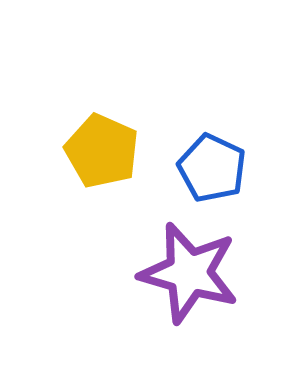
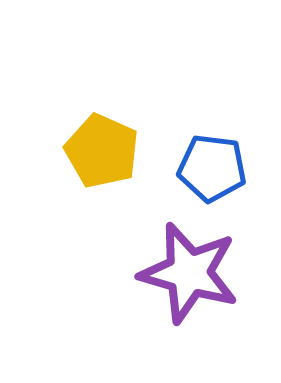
blue pentagon: rotated 18 degrees counterclockwise
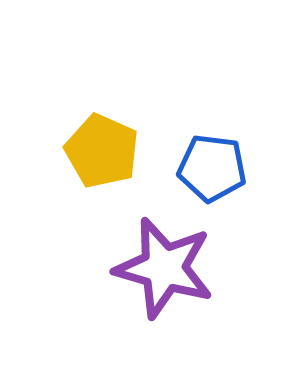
purple star: moved 25 px left, 5 px up
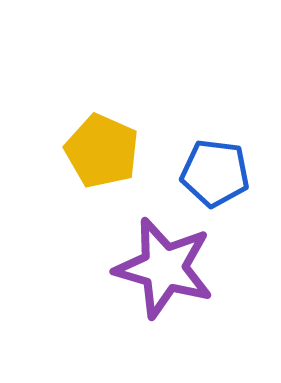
blue pentagon: moved 3 px right, 5 px down
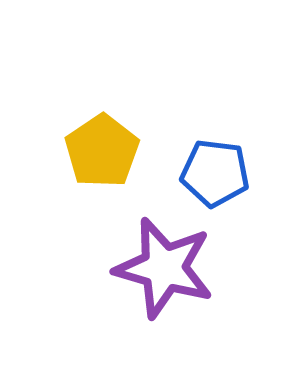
yellow pentagon: rotated 14 degrees clockwise
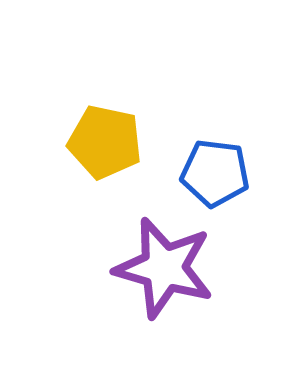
yellow pentagon: moved 3 px right, 9 px up; rotated 26 degrees counterclockwise
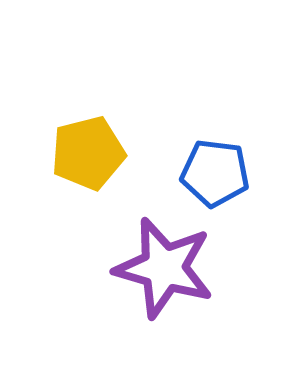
yellow pentagon: moved 17 px left, 11 px down; rotated 26 degrees counterclockwise
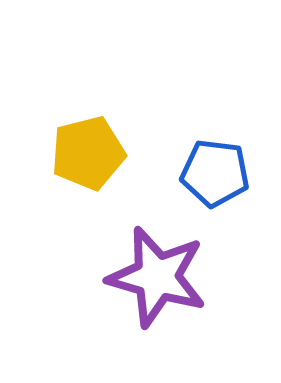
purple star: moved 7 px left, 9 px down
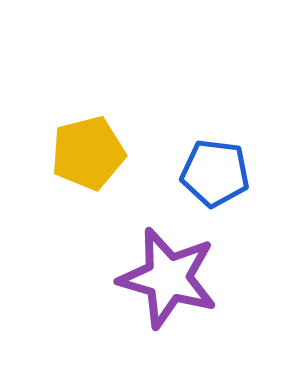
purple star: moved 11 px right, 1 px down
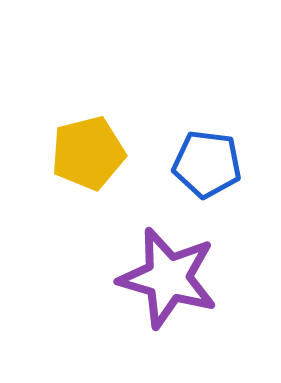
blue pentagon: moved 8 px left, 9 px up
